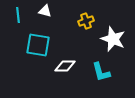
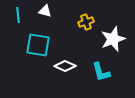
yellow cross: moved 1 px down
white star: rotated 30 degrees clockwise
white diamond: rotated 25 degrees clockwise
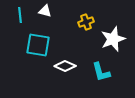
cyan line: moved 2 px right
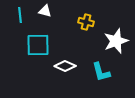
yellow cross: rotated 35 degrees clockwise
white star: moved 3 px right, 2 px down
cyan square: rotated 10 degrees counterclockwise
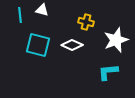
white triangle: moved 3 px left, 1 px up
white star: moved 1 px up
cyan square: rotated 15 degrees clockwise
white diamond: moved 7 px right, 21 px up
cyan L-shape: moved 7 px right; rotated 100 degrees clockwise
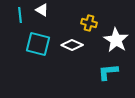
white triangle: rotated 16 degrees clockwise
yellow cross: moved 3 px right, 1 px down
white star: rotated 20 degrees counterclockwise
cyan square: moved 1 px up
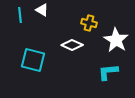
cyan square: moved 5 px left, 16 px down
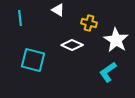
white triangle: moved 16 px right
cyan line: moved 3 px down
cyan L-shape: rotated 30 degrees counterclockwise
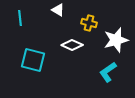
white star: rotated 25 degrees clockwise
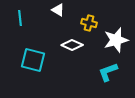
cyan L-shape: rotated 15 degrees clockwise
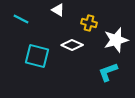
cyan line: moved 1 px right, 1 px down; rotated 56 degrees counterclockwise
cyan square: moved 4 px right, 4 px up
